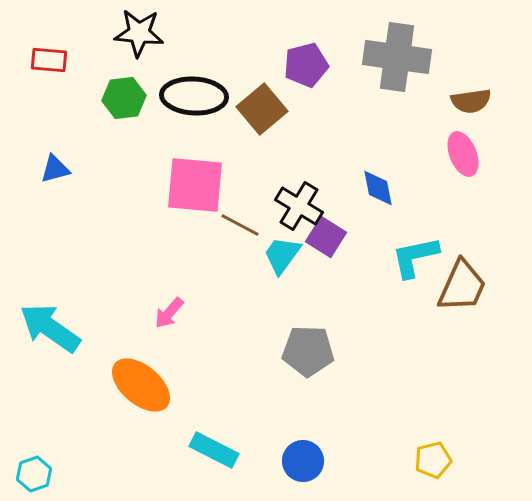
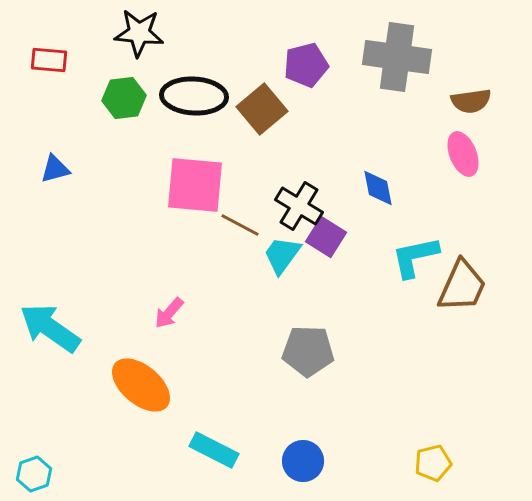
yellow pentagon: moved 3 px down
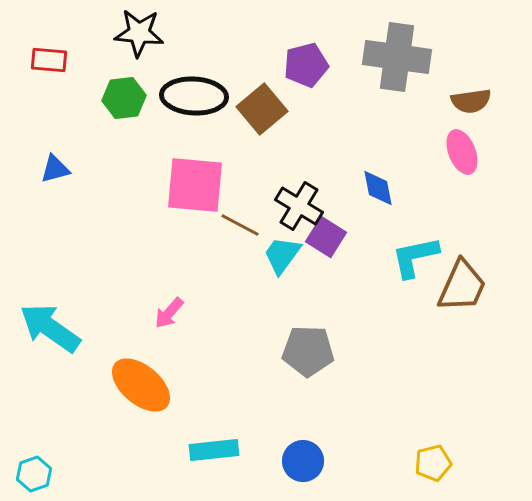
pink ellipse: moved 1 px left, 2 px up
cyan rectangle: rotated 33 degrees counterclockwise
